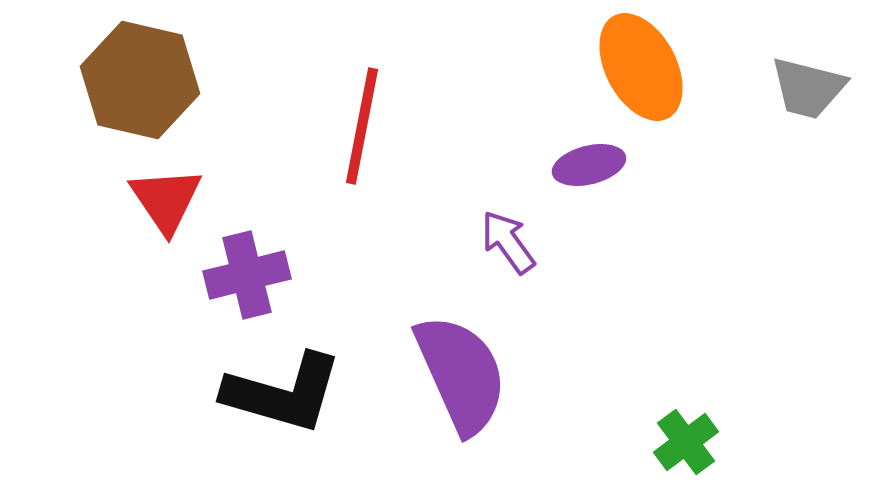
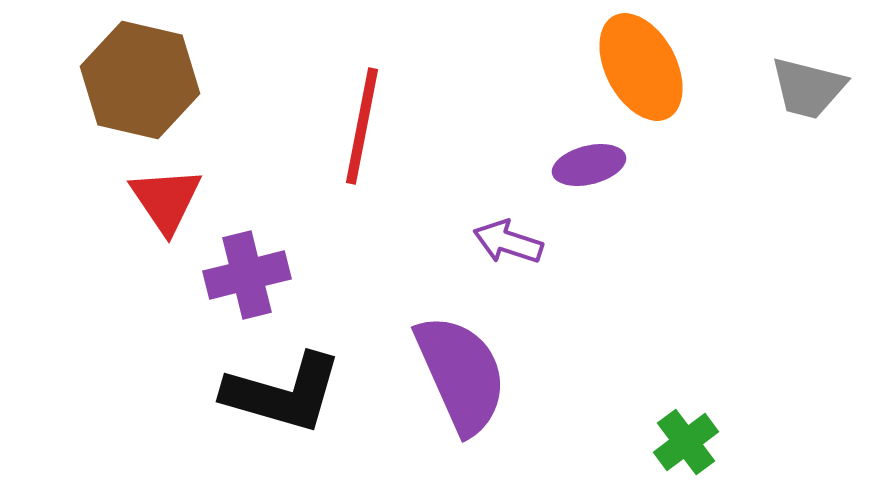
purple arrow: rotated 36 degrees counterclockwise
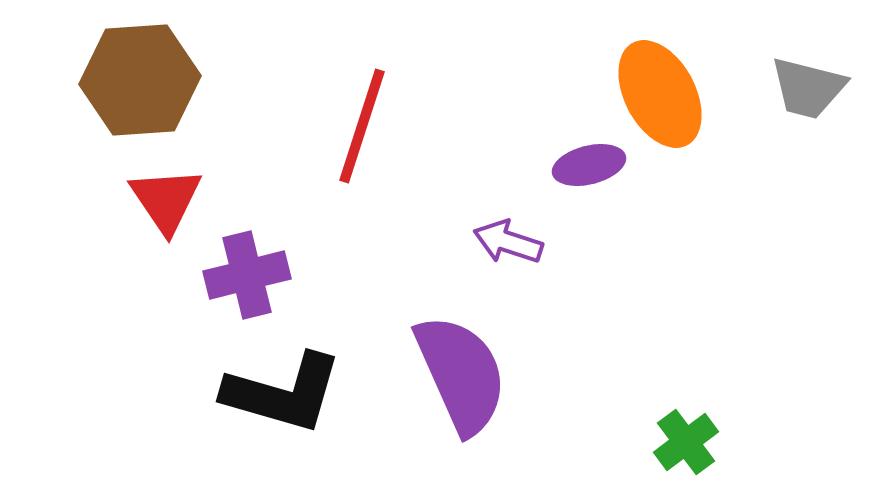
orange ellipse: moved 19 px right, 27 px down
brown hexagon: rotated 17 degrees counterclockwise
red line: rotated 7 degrees clockwise
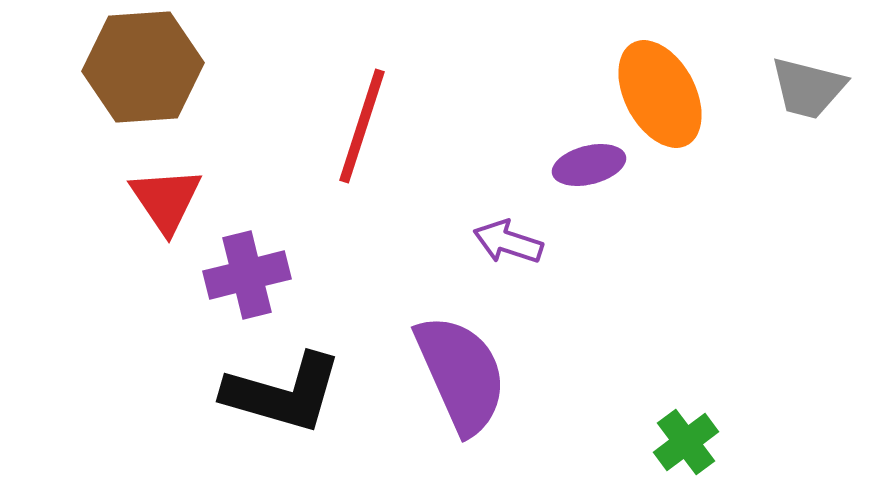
brown hexagon: moved 3 px right, 13 px up
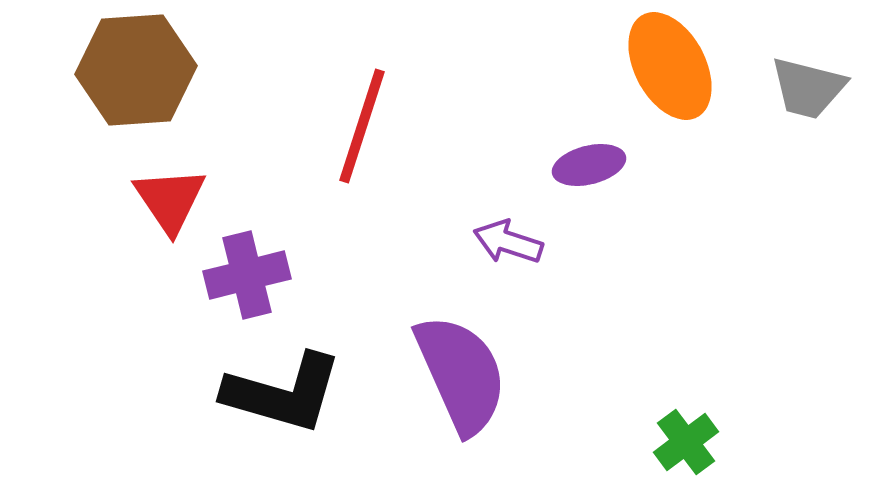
brown hexagon: moved 7 px left, 3 px down
orange ellipse: moved 10 px right, 28 px up
red triangle: moved 4 px right
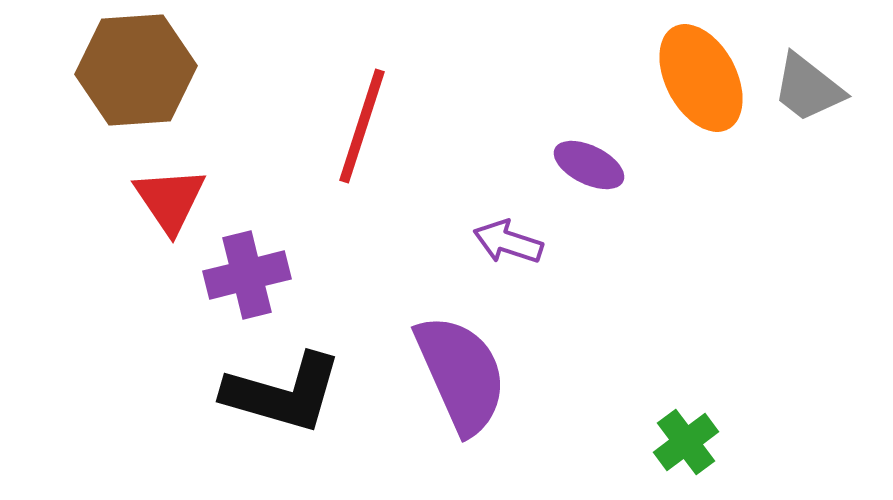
orange ellipse: moved 31 px right, 12 px down
gray trapezoid: rotated 24 degrees clockwise
purple ellipse: rotated 40 degrees clockwise
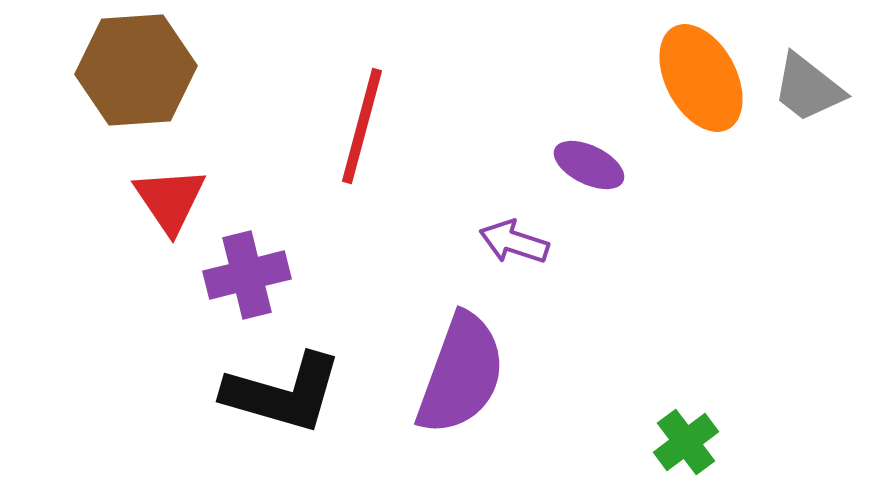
red line: rotated 3 degrees counterclockwise
purple arrow: moved 6 px right
purple semicircle: rotated 44 degrees clockwise
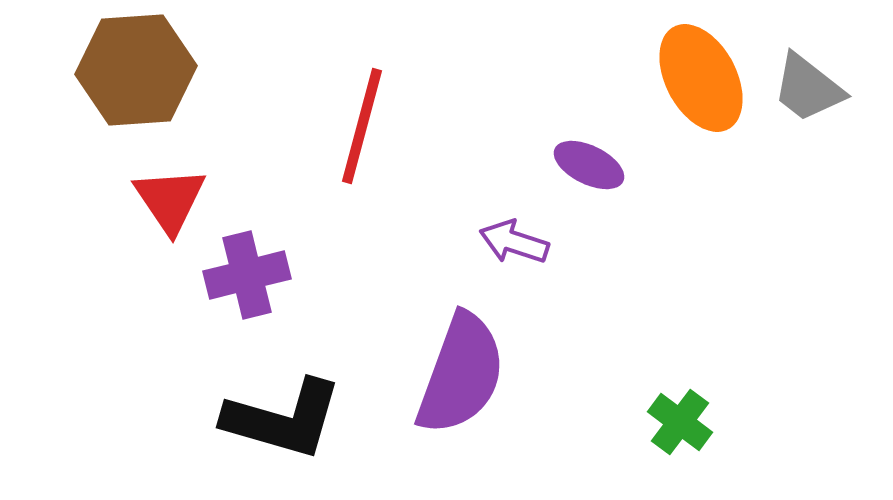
black L-shape: moved 26 px down
green cross: moved 6 px left, 20 px up; rotated 16 degrees counterclockwise
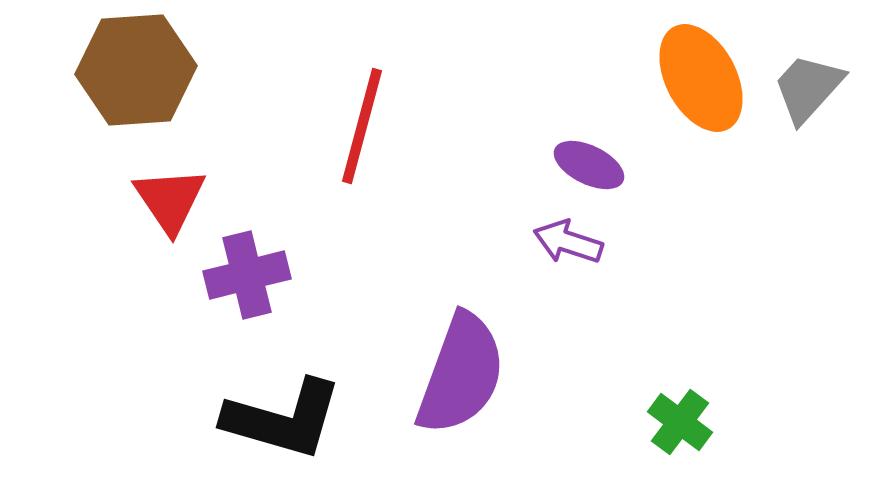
gray trapezoid: rotated 94 degrees clockwise
purple arrow: moved 54 px right
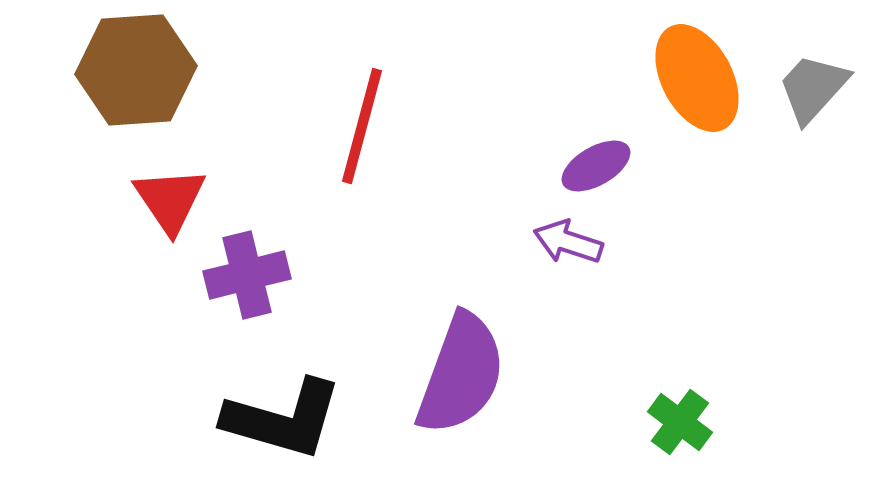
orange ellipse: moved 4 px left
gray trapezoid: moved 5 px right
purple ellipse: moved 7 px right, 1 px down; rotated 56 degrees counterclockwise
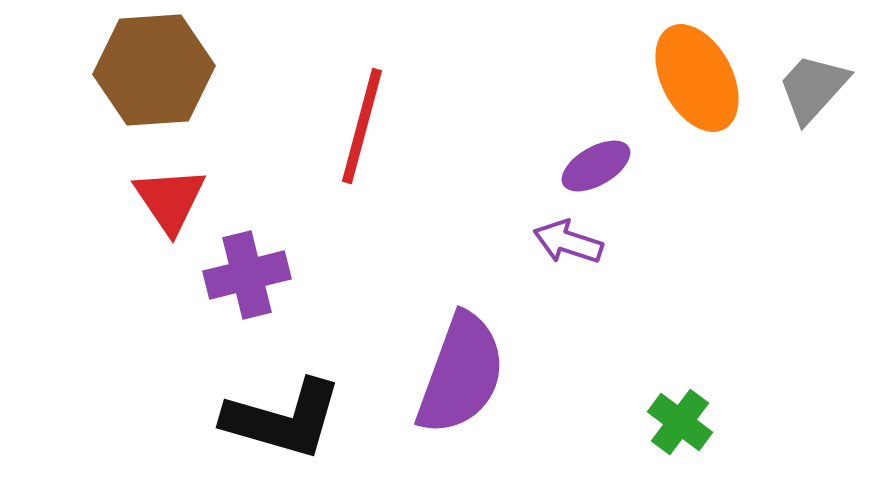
brown hexagon: moved 18 px right
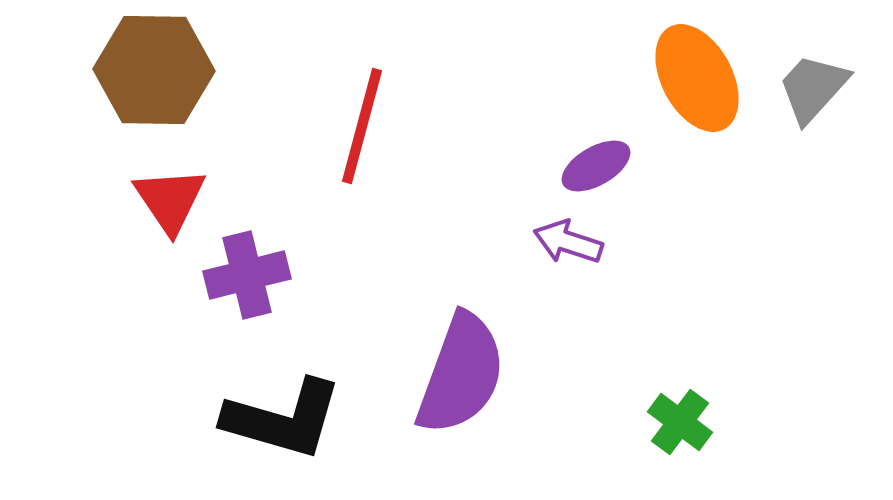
brown hexagon: rotated 5 degrees clockwise
